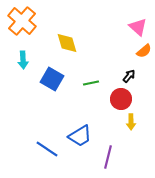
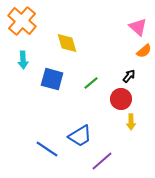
blue square: rotated 15 degrees counterclockwise
green line: rotated 28 degrees counterclockwise
purple line: moved 6 px left, 4 px down; rotated 35 degrees clockwise
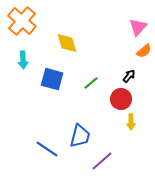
pink triangle: rotated 30 degrees clockwise
blue trapezoid: rotated 45 degrees counterclockwise
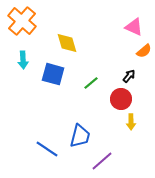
pink triangle: moved 4 px left; rotated 48 degrees counterclockwise
blue square: moved 1 px right, 5 px up
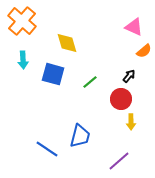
green line: moved 1 px left, 1 px up
purple line: moved 17 px right
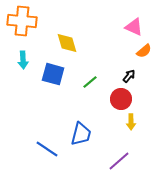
orange cross: rotated 36 degrees counterclockwise
blue trapezoid: moved 1 px right, 2 px up
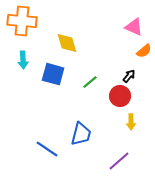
red circle: moved 1 px left, 3 px up
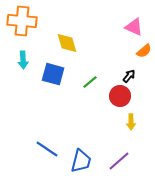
blue trapezoid: moved 27 px down
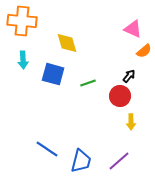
pink triangle: moved 1 px left, 2 px down
green line: moved 2 px left, 1 px down; rotated 21 degrees clockwise
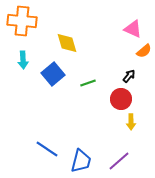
blue square: rotated 35 degrees clockwise
red circle: moved 1 px right, 3 px down
